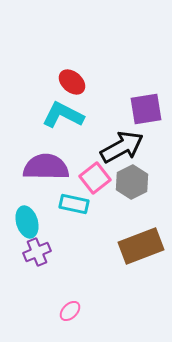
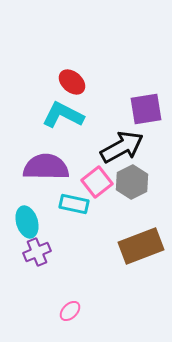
pink square: moved 2 px right, 4 px down
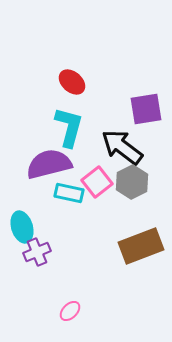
cyan L-shape: moved 6 px right, 12 px down; rotated 78 degrees clockwise
black arrow: rotated 114 degrees counterclockwise
purple semicircle: moved 3 px right, 3 px up; rotated 15 degrees counterclockwise
cyan rectangle: moved 5 px left, 11 px up
cyan ellipse: moved 5 px left, 5 px down
